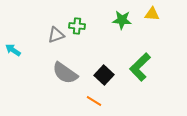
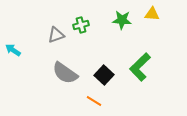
green cross: moved 4 px right, 1 px up; rotated 21 degrees counterclockwise
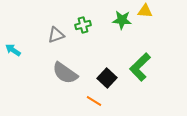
yellow triangle: moved 7 px left, 3 px up
green cross: moved 2 px right
black square: moved 3 px right, 3 px down
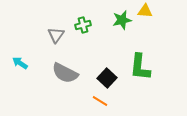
green star: rotated 18 degrees counterclockwise
gray triangle: rotated 36 degrees counterclockwise
cyan arrow: moved 7 px right, 13 px down
green L-shape: rotated 40 degrees counterclockwise
gray semicircle: rotated 8 degrees counterclockwise
orange line: moved 6 px right
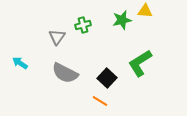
gray triangle: moved 1 px right, 2 px down
green L-shape: moved 4 px up; rotated 52 degrees clockwise
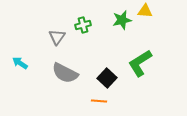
orange line: moved 1 px left; rotated 28 degrees counterclockwise
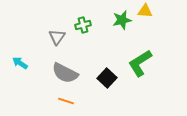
orange line: moved 33 px left; rotated 14 degrees clockwise
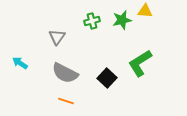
green cross: moved 9 px right, 4 px up
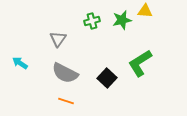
gray triangle: moved 1 px right, 2 px down
